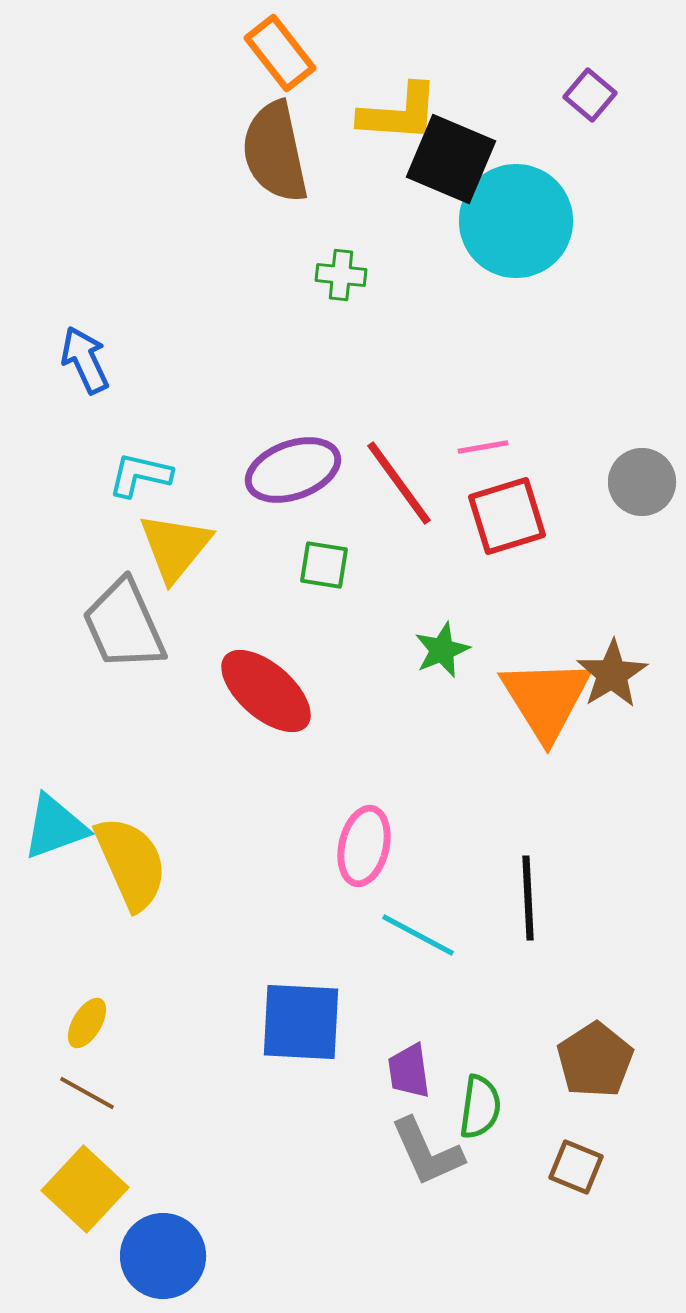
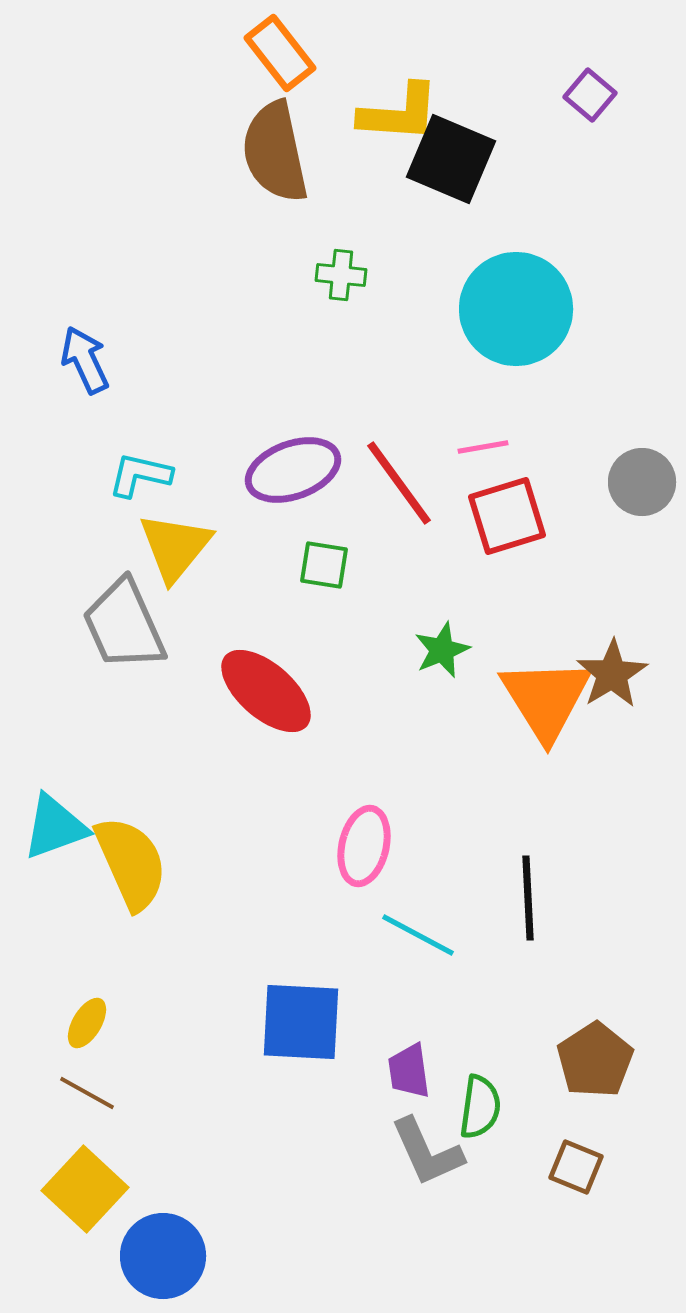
cyan circle: moved 88 px down
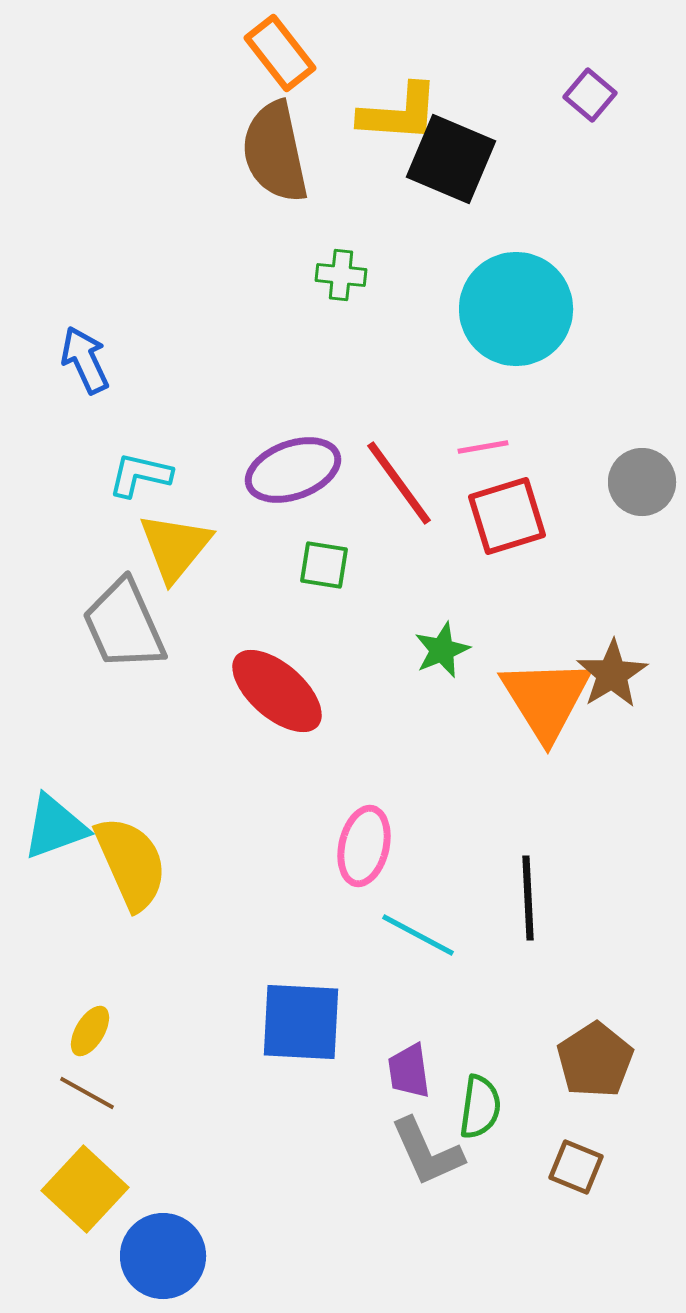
red ellipse: moved 11 px right
yellow ellipse: moved 3 px right, 8 px down
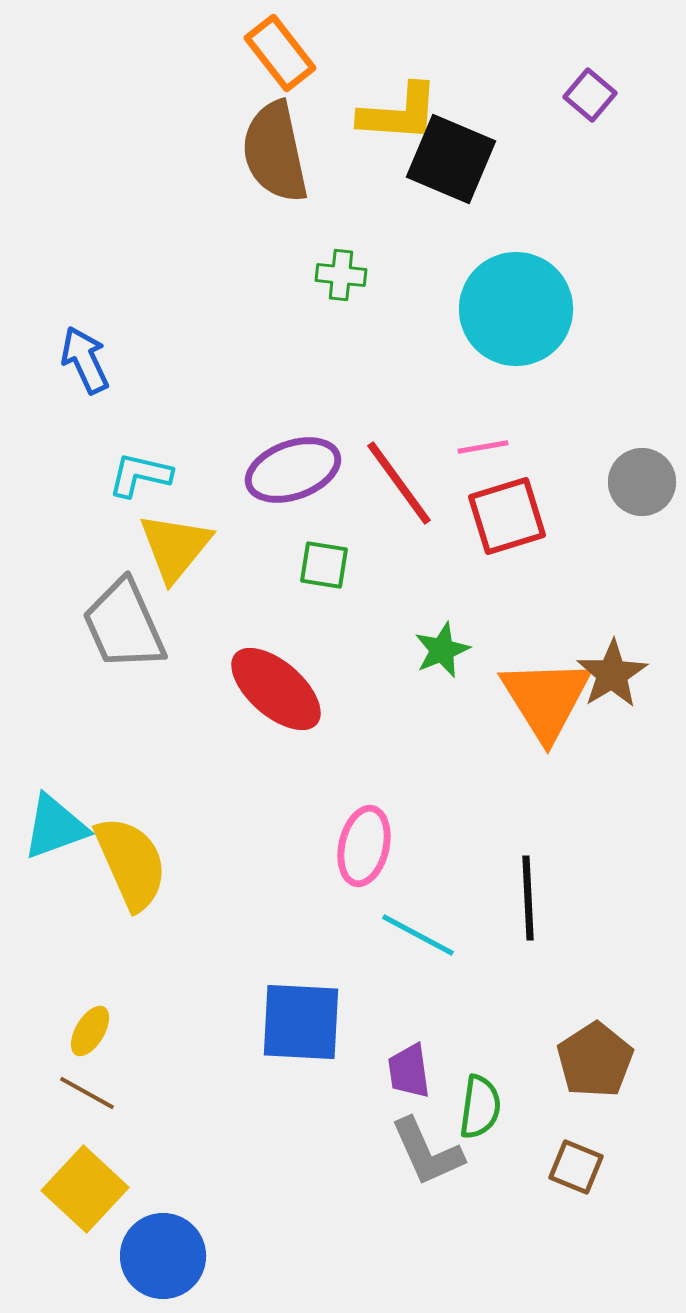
red ellipse: moved 1 px left, 2 px up
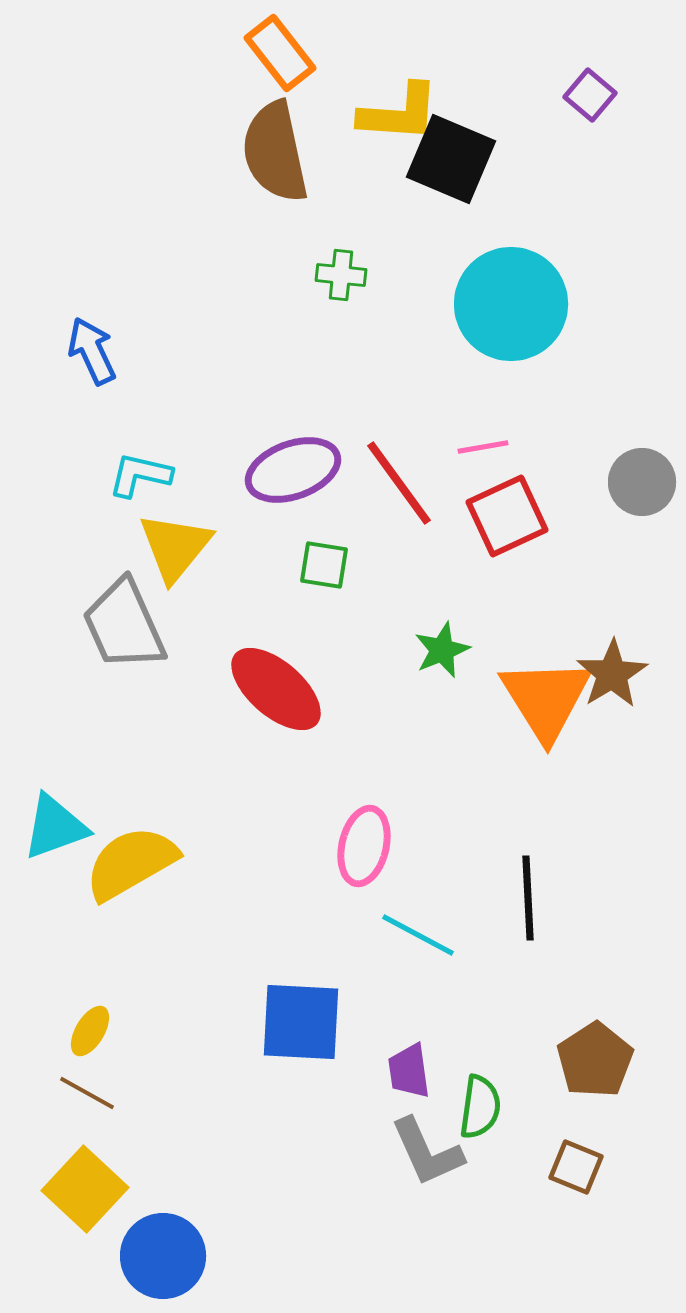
cyan circle: moved 5 px left, 5 px up
blue arrow: moved 7 px right, 9 px up
red square: rotated 8 degrees counterclockwise
yellow semicircle: rotated 96 degrees counterclockwise
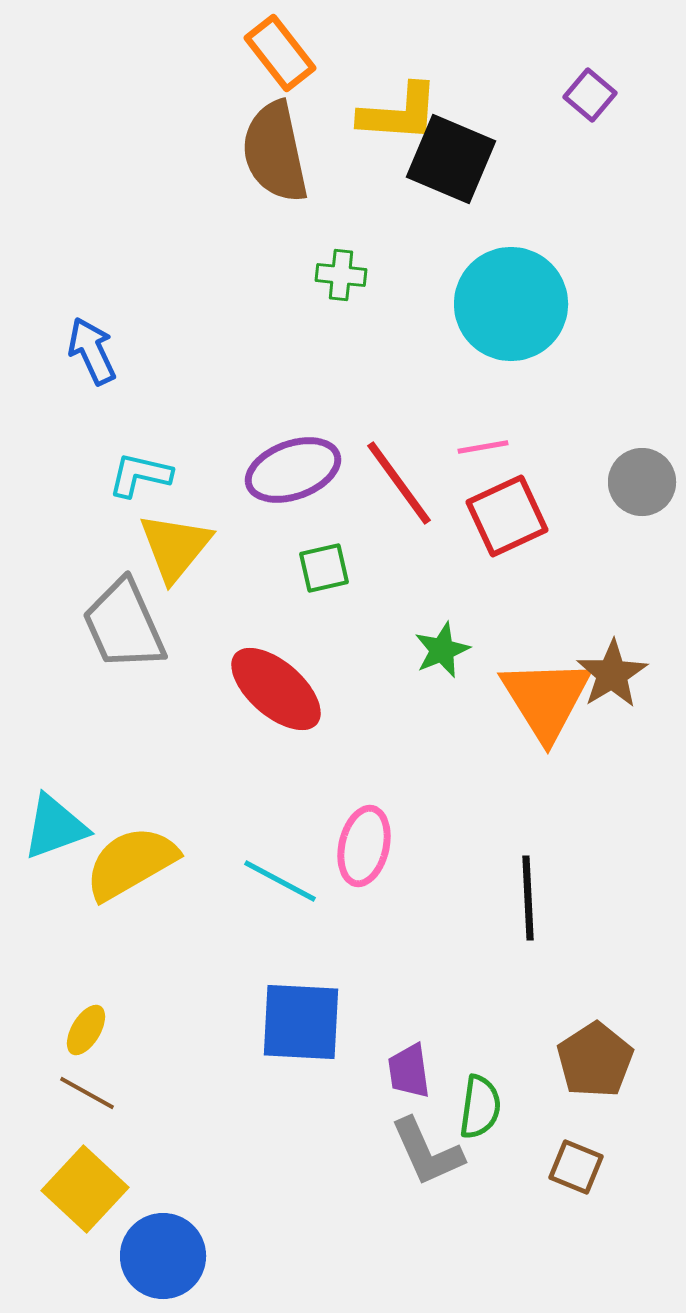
green square: moved 3 px down; rotated 22 degrees counterclockwise
cyan line: moved 138 px left, 54 px up
yellow ellipse: moved 4 px left, 1 px up
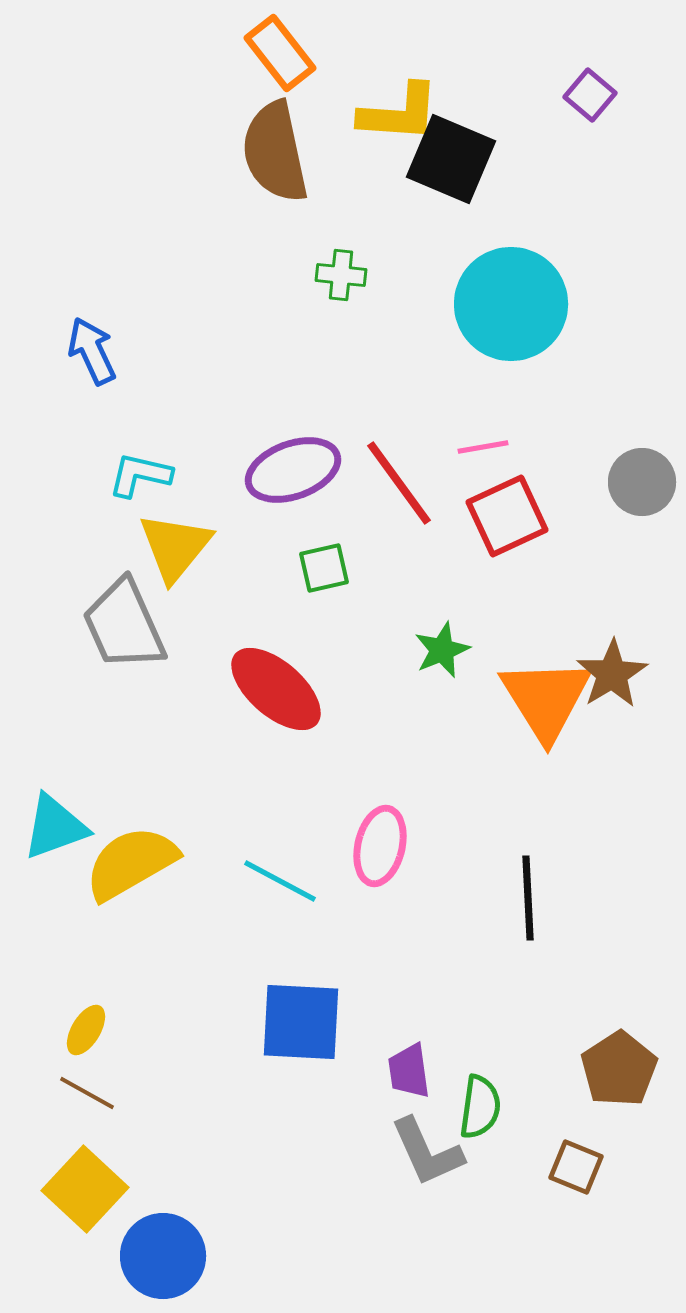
pink ellipse: moved 16 px right
brown pentagon: moved 24 px right, 9 px down
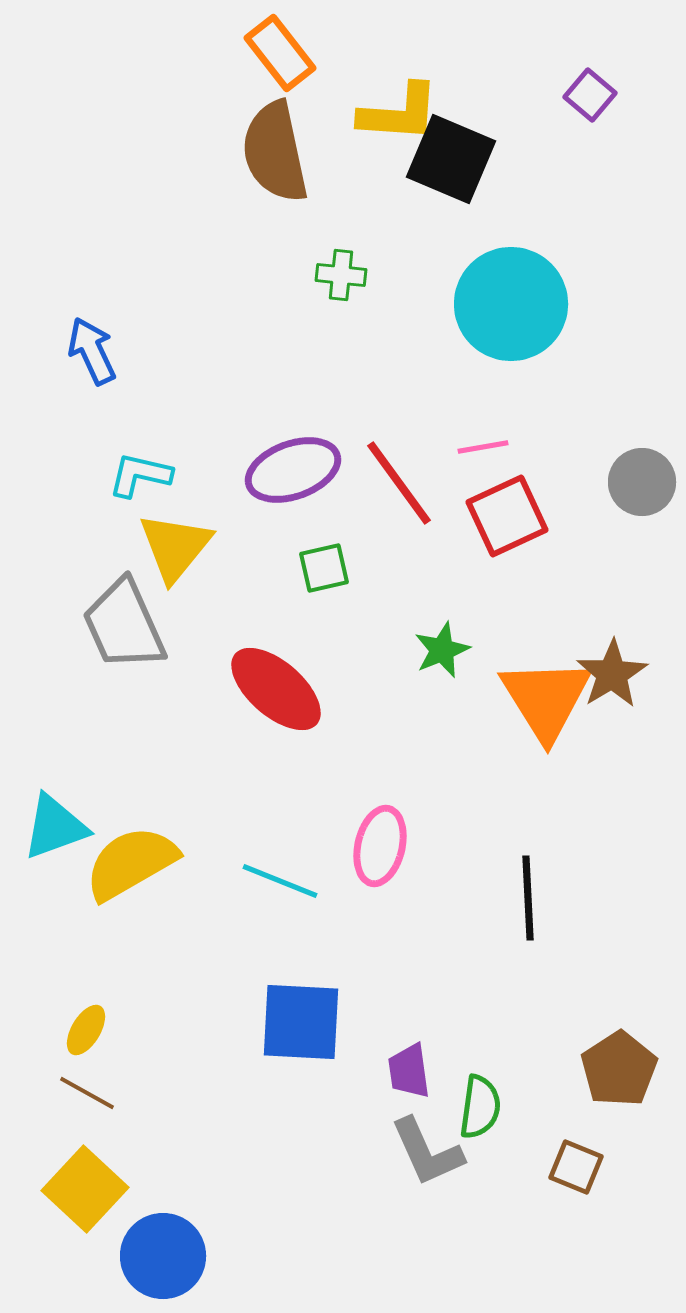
cyan line: rotated 6 degrees counterclockwise
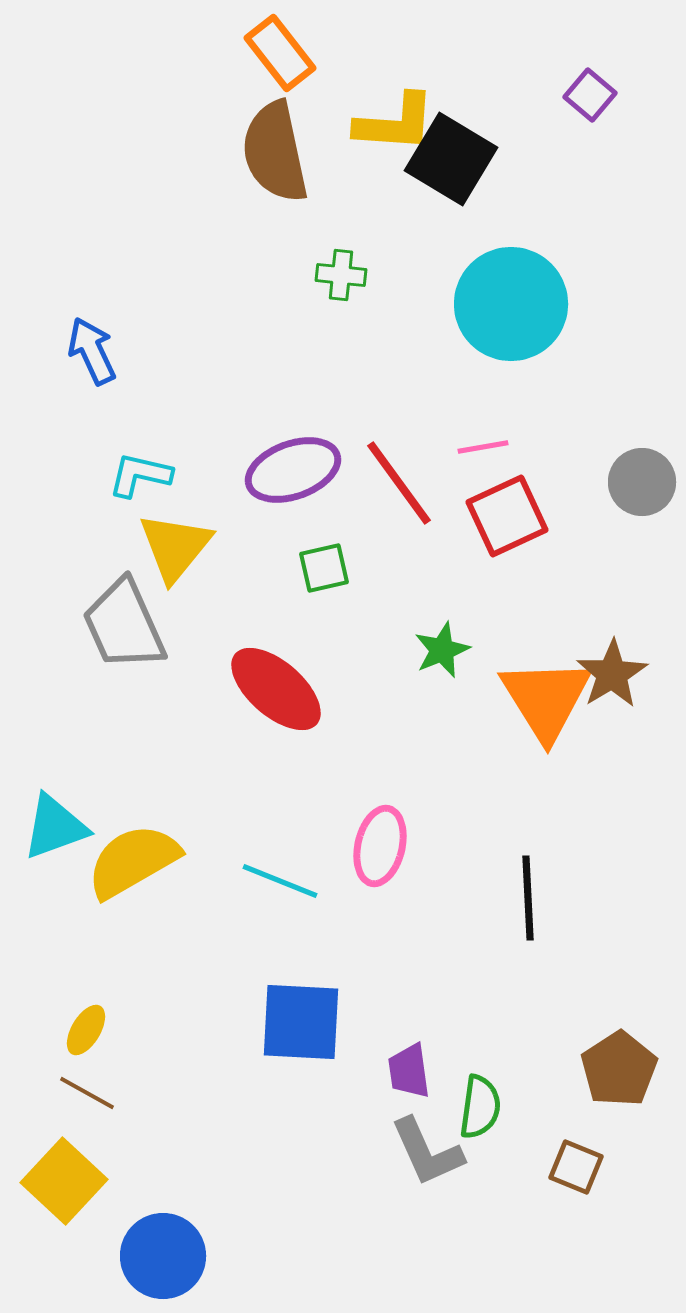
yellow L-shape: moved 4 px left, 10 px down
black square: rotated 8 degrees clockwise
yellow semicircle: moved 2 px right, 2 px up
yellow square: moved 21 px left, 8 px up
